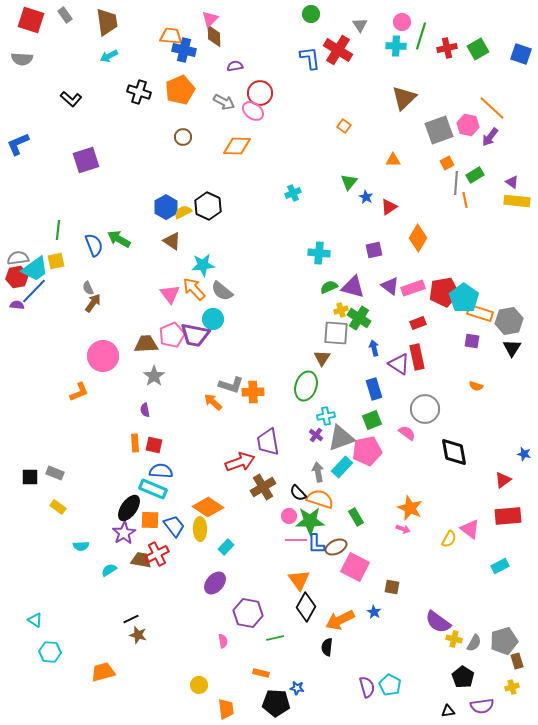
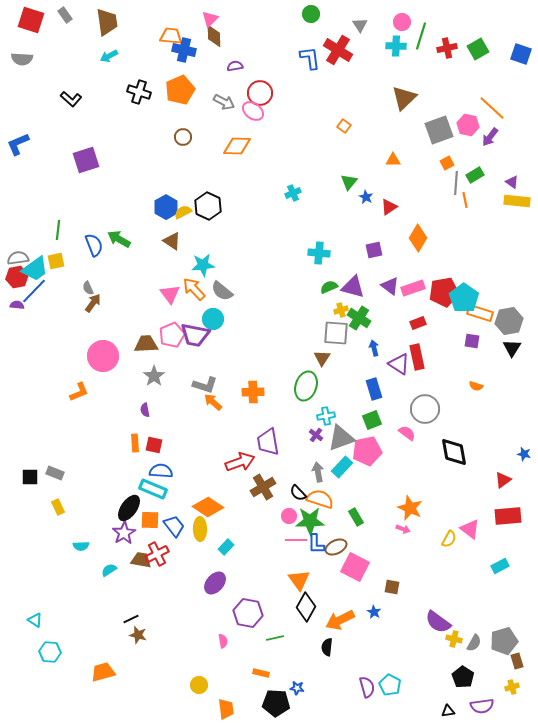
gray L-shape at (231, 385): moved 26 px left
yellow rectangle at (58, 507): rotated 28 degrees clockwise
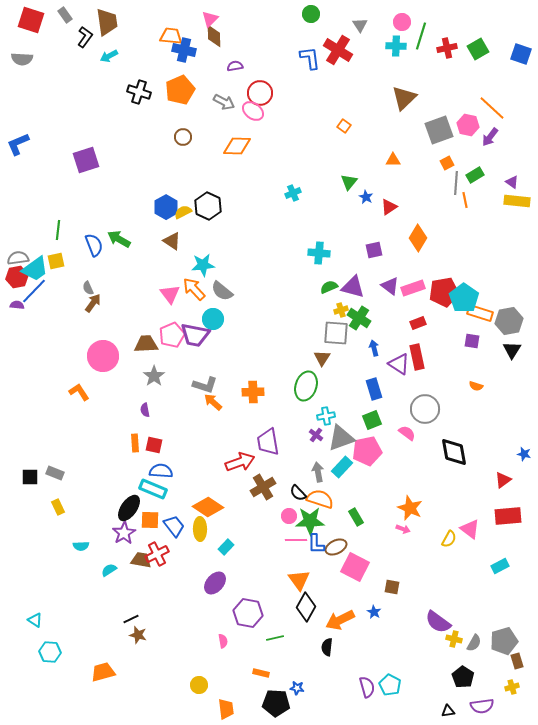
black L-shape at (71, 99): moved 14 px right, 62 px up; rotated 95 degrees counterclockwise
black triangle at (512, 348): moved 2 px down
orange L-shape at (79, 392): rotated 100 degrees counterclockwise
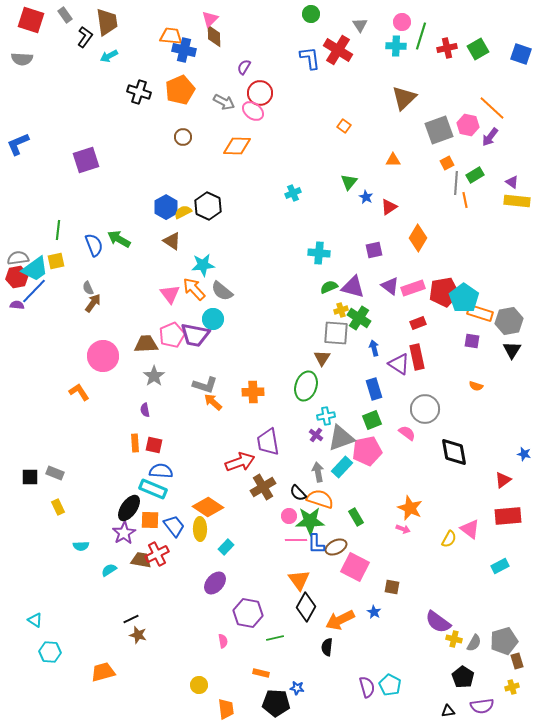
purple semicircle at (235, 66): moved 9 px right, 1 px down; rotated 49 degrees counterclockwise
